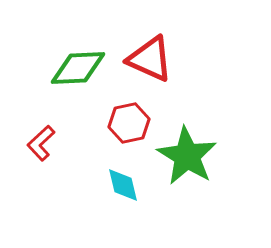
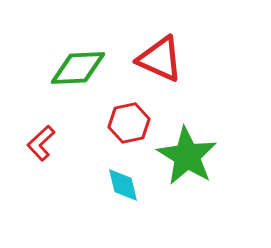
red triangle: moved 10 px right
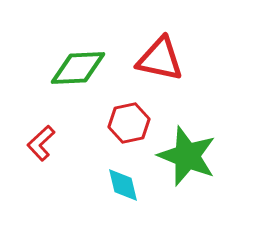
red triangle: rotated 12 degrees counterclockwise
green star: rotated 10 degrees counterclockwise
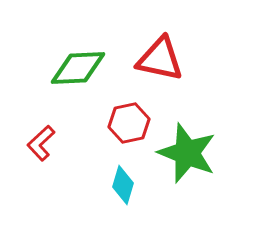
green star: moved 3 px up
cyan diamond: rotated 30 degrees clockwise
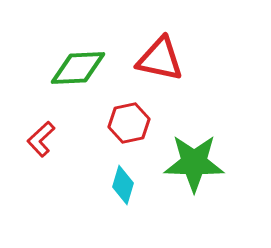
red L-shape: moved 4 px up
green star: moved 7 px right, 10 px down; rotated 20 degrees counterclockwise
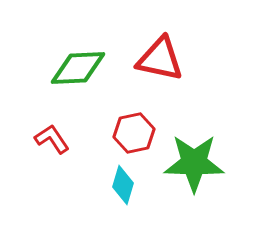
red hexagon: moved 5 px right, 10 px down
red L-shape: moved 11 px right; rotated 99 degrees clockwise
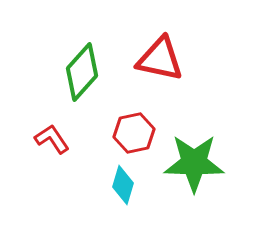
green diamond: moved 4 px right, 4 px down; rotated 46 degrees counterclockwise
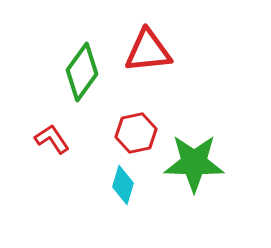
red triangle: moved 12 px left, 8 px up; rotated 18 degrees counterclockwise
green diamond: rotated 6 degrees counterclockwise
red hexagon: moved 2 px right
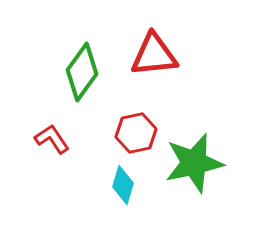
red triangle: moved 6 px right, 4 px down
green star: rotated 14 degrees counterclockwise
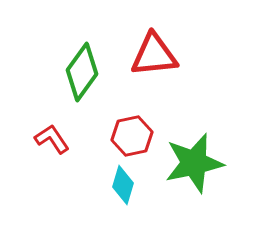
red hexagon: moved 4 px left, 3 px down
